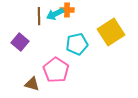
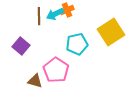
orange cross: rotated 24 degrees counterclockwise
purple square: moved 1 px right, 4 px down
brown triangle: moved 3 px right, 3 px up
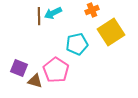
orange cross: moved 25 px right
cyan arrow: moved 2 px left, 1 px up
purple square: moved 2 px left, 22 px down; rotated 18 degrees counterclockwise
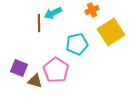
brown line: moved 7 px down
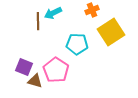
brown line: moved 1 px left, 2 px up
cyan pentagon: rotated 15 degrees clockwise
purple square: moved 5 px right, 1 px up
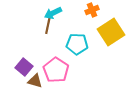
brown line: moved 10 px right, 4 px down; rotated 12 degrees clockwise
purple square: rotated 18 degrees clockwise
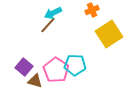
brown line: rotated 30 degrees clockwise
yellow square: moved 2 px left, 2 px down
cyan pentagon: moved 2 px left, 21 px down
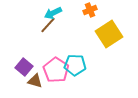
orange cross: moved 2 px left
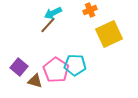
yellow square: rotated 8 degrees clockwise
purple square: moved 5 px left
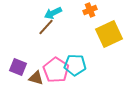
brown line: moved 2 px left, 2 px down
purple square: moved 1 px left; rotated 18 degrees counterclockwise
brown triangle: moved 1 px right, 3 px up
